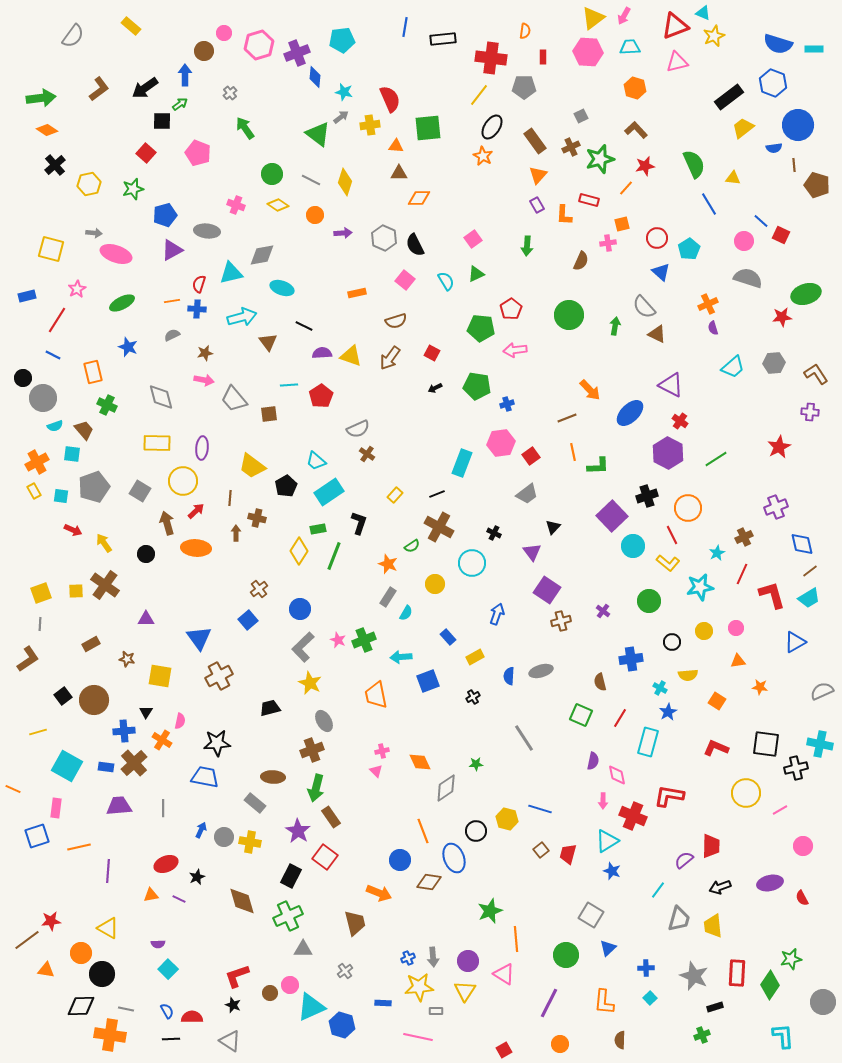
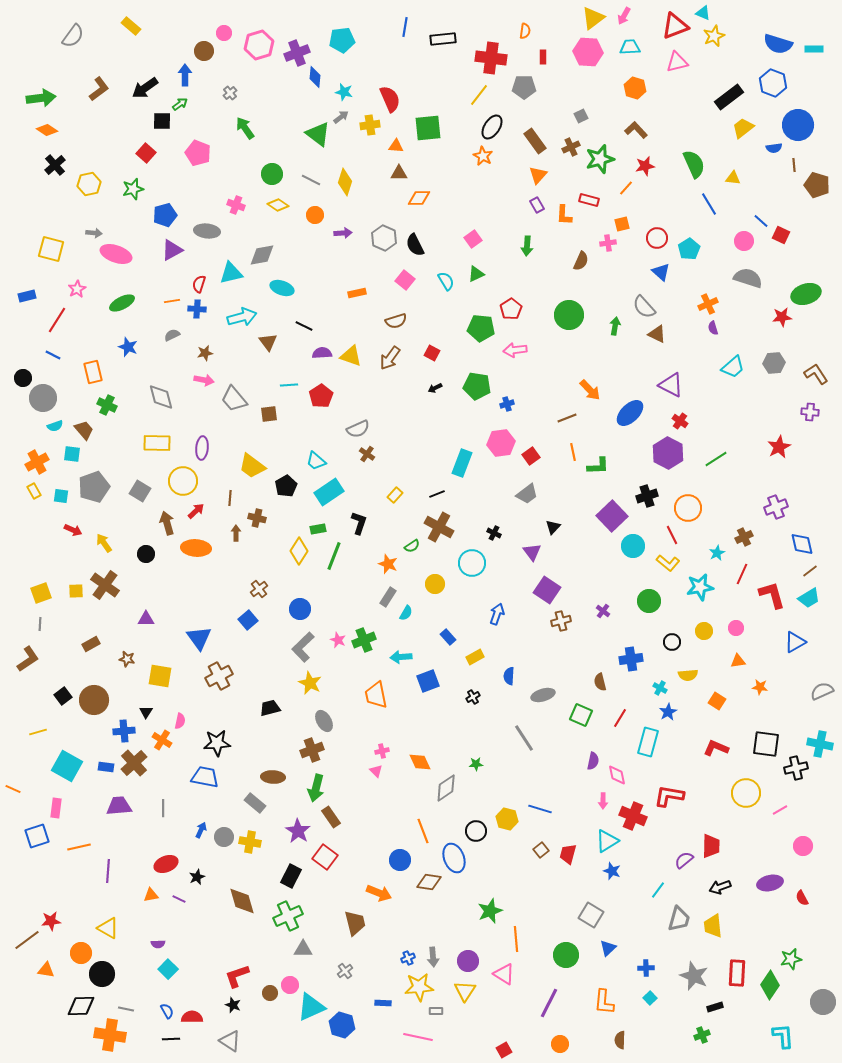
gray ellipse at (541, 671): moved 2 px right, 24 px down
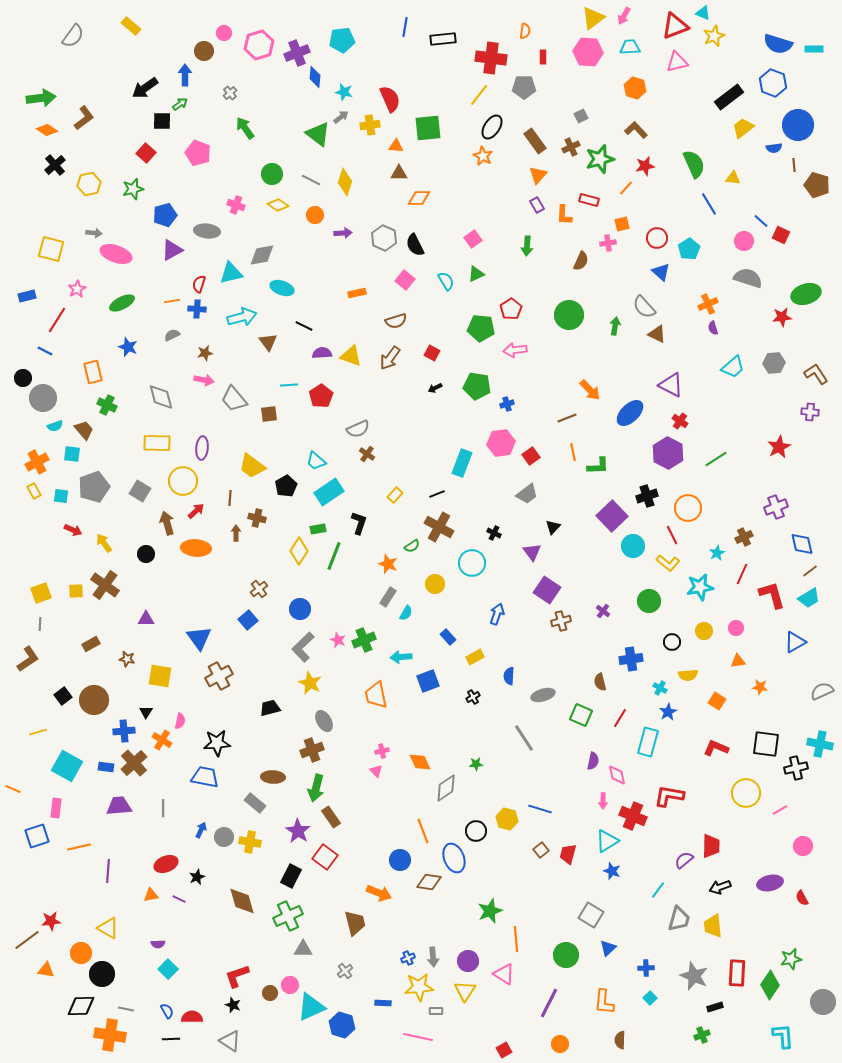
brown L-shape at (99, 89): moved 15 px left, 29 px down
blue line at (53, 355): moved 8 px left, 4 px up
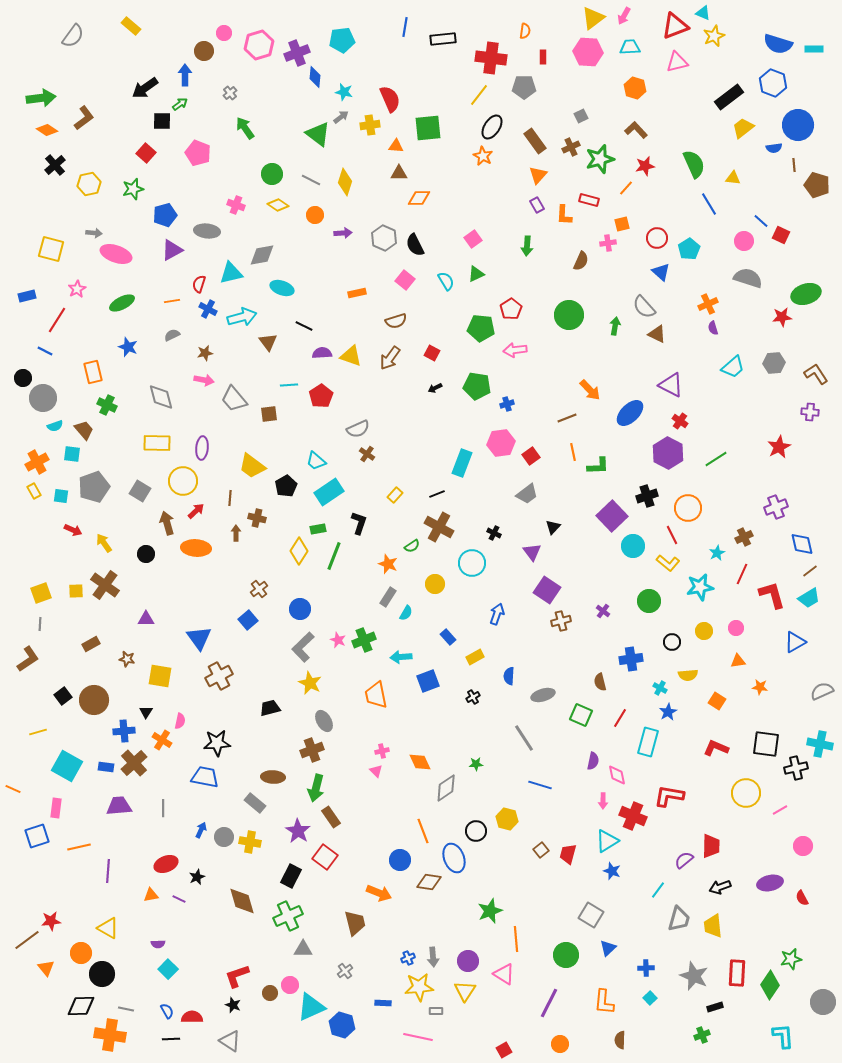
blue cross at (197, 309): moved 11 px right; rotated 24 degrees clockwise
blue line at (540, 809): moved 24 px up
orange triangle at (46, 970): moved 2 px up; rotated 42 degrees clockwise
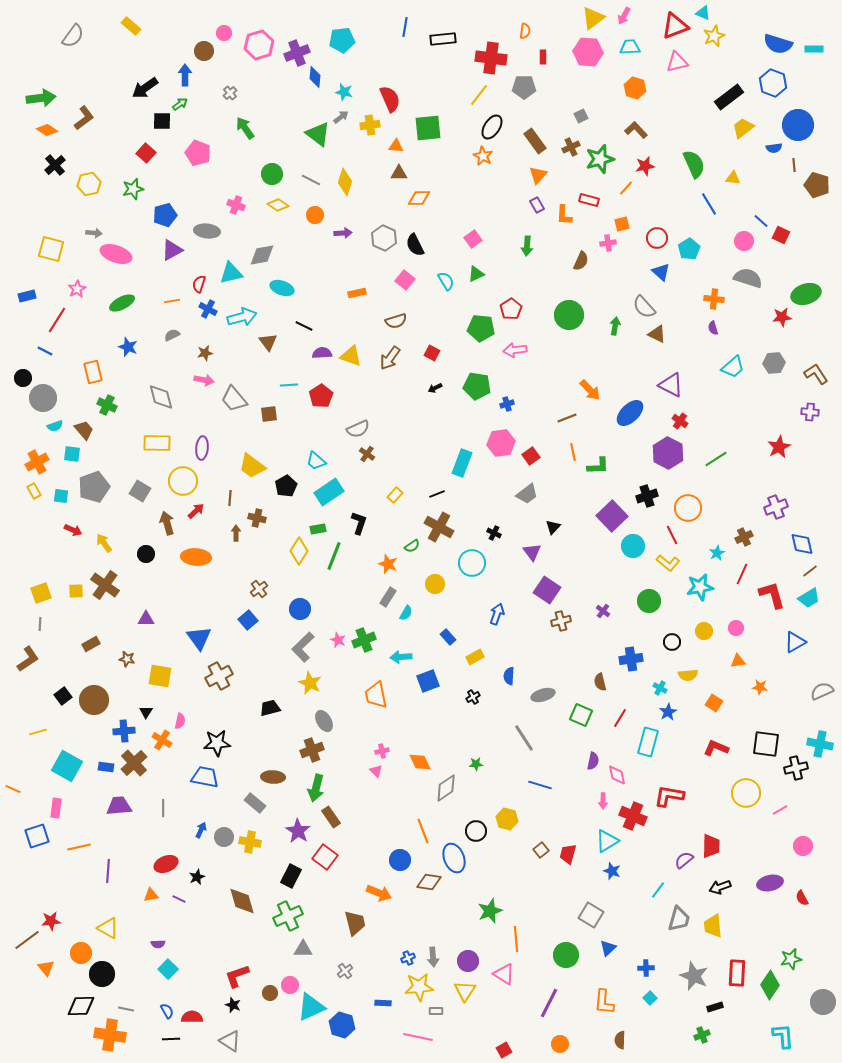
orange cross at (708, 304): moved 6 px right, 5 px up; rotated 30 degrees clockwise
orange ellipse at (196, 548): moved 9 px down
orange square at (717, 701): moved 3 px left, 2 px down
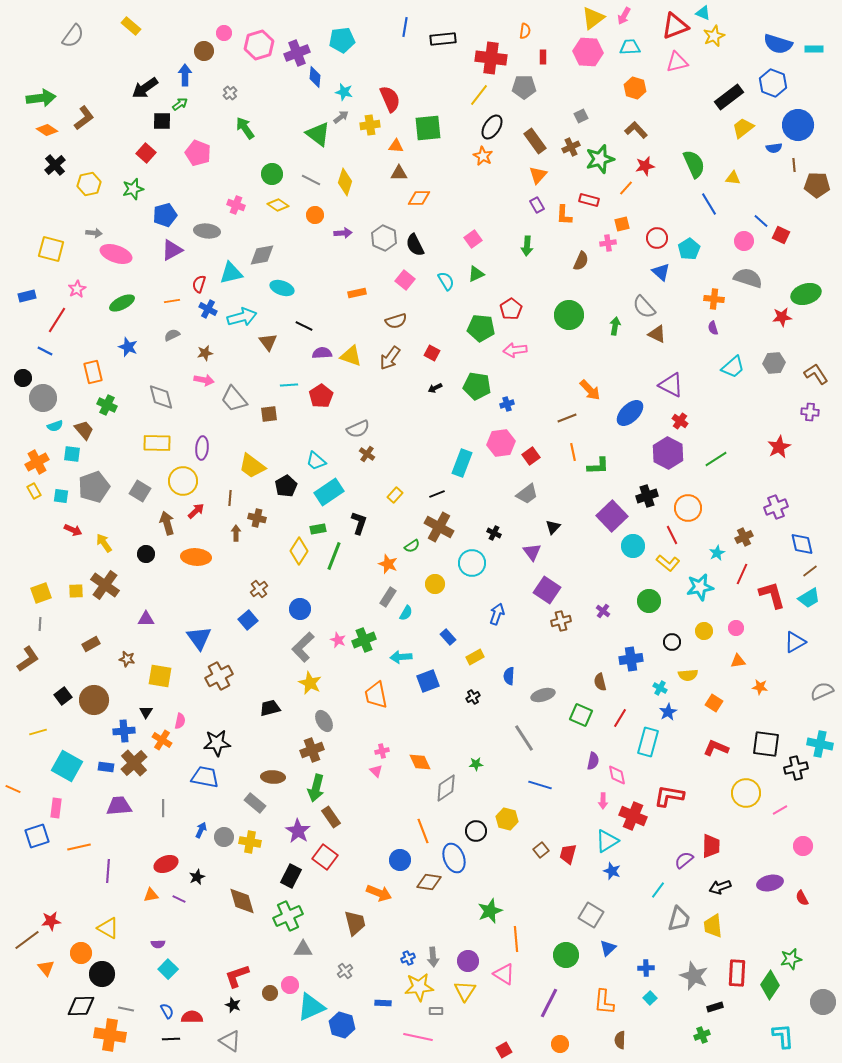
brown pentagon at (817, 185): rotated 15 degrees counterclockwise
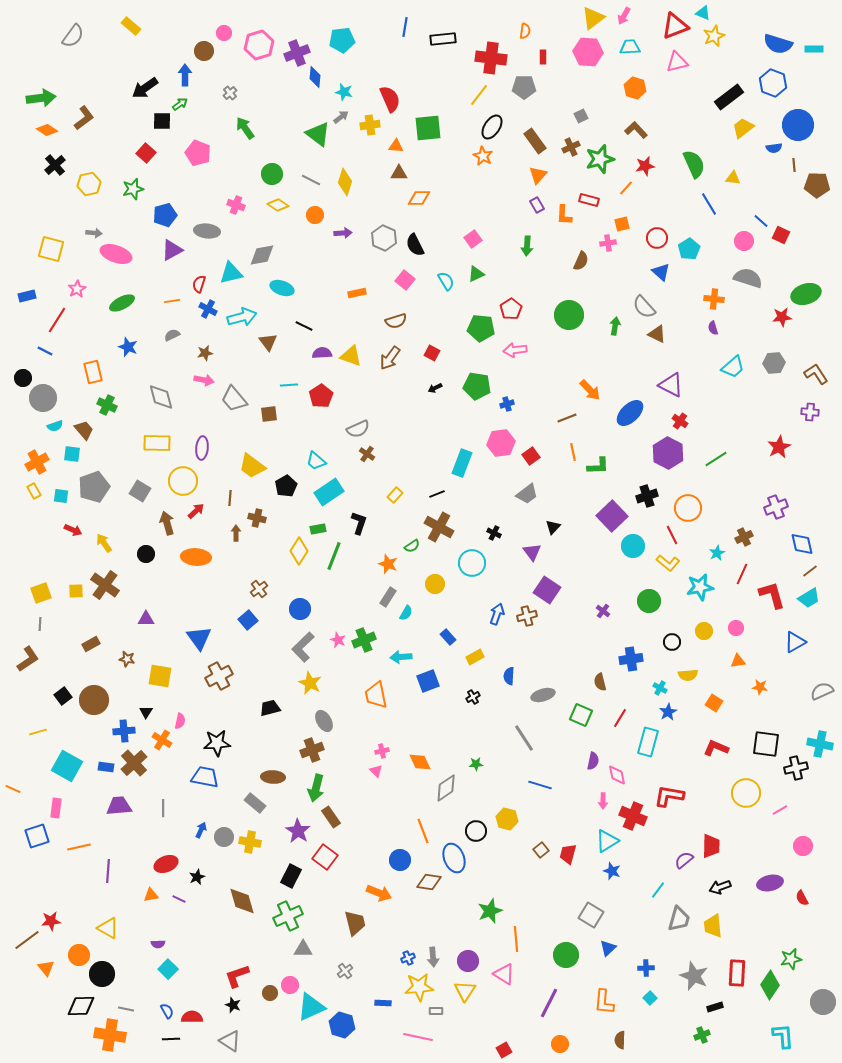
brown cross at (561, 621): moved 34 px left, 5 px up
orange circle at (81, 953): moved 2 px left, 2 px down
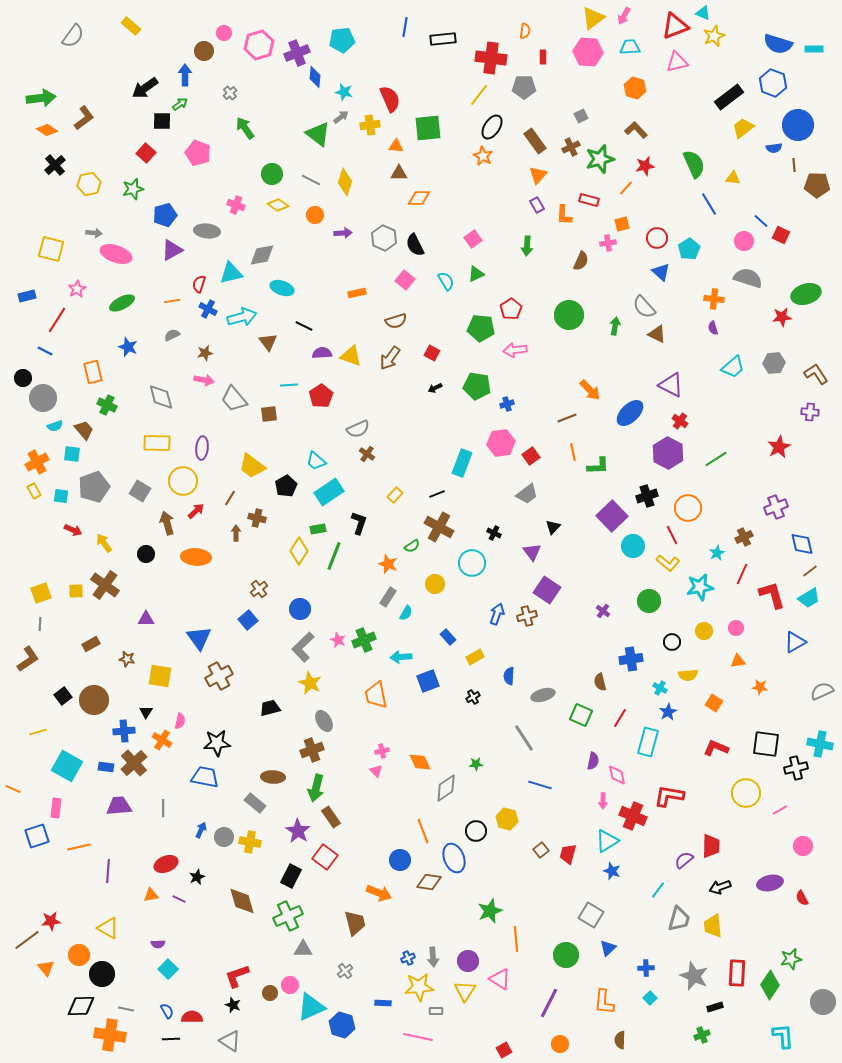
brown line at (230, 498): rotated 28 degrees clockwise
pink triangle at (504, 974): moved 4 px left, 5 px down
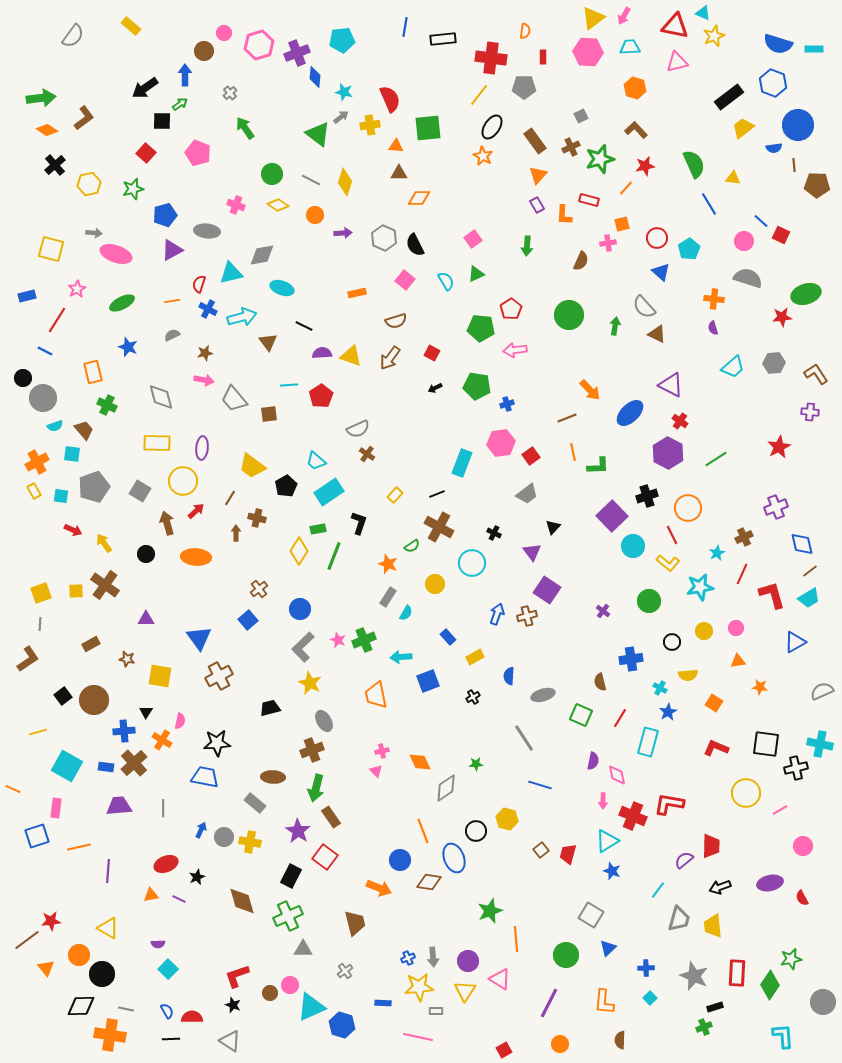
red triangle at (675, 26): rotated 32 degrees clockwise
red L-shape at (669, 796): moved 8 px down
orange arrow at (379, 893): moved 5 px up
green cross at (702, 1035): moved 2 px right, 8 px up
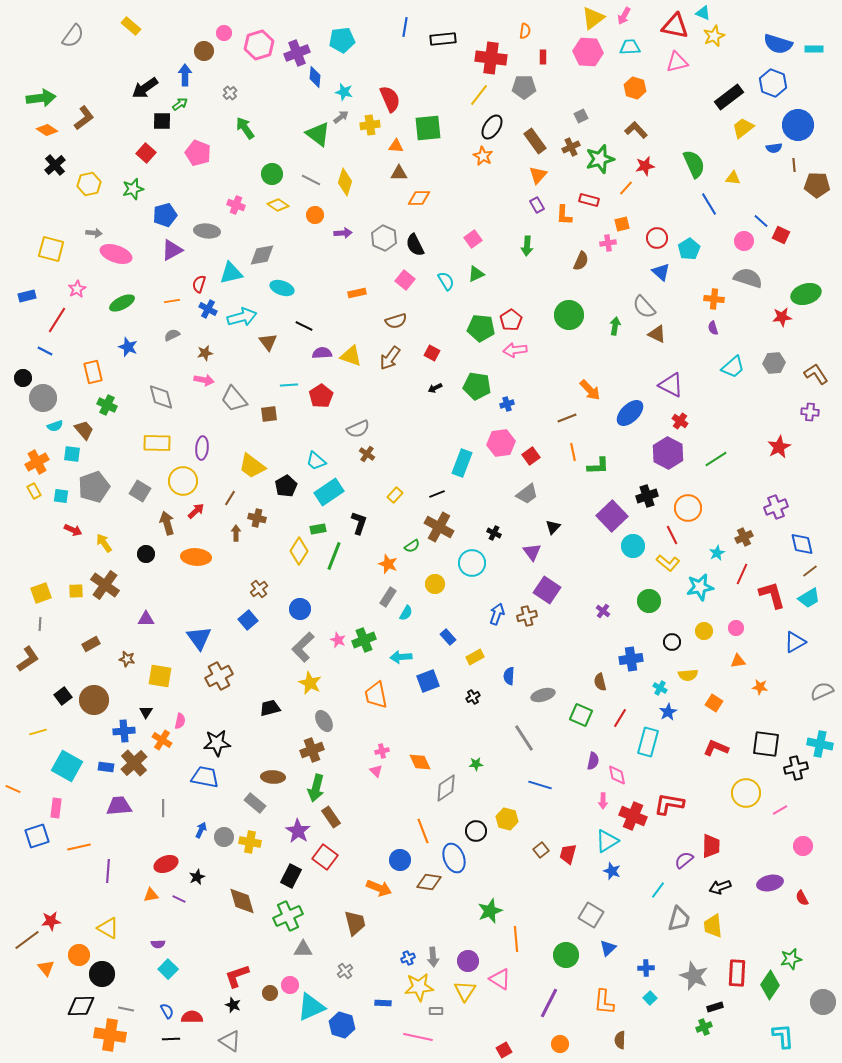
red pentagon at (511, 309): moved 11 px down
